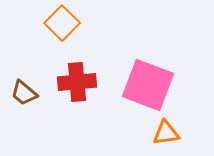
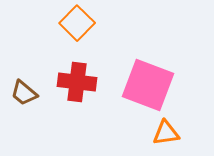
orange square: moved 15 px right
red cross: rotated 12 degrees clockwise
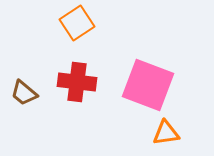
orange square: rotated 12 degrees clockwise
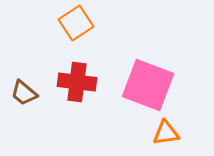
orange square: moved 1 px left
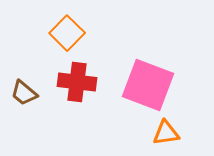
orange square: moved 9 px left, 10 px down; rotated 12 degrees counterclockwise
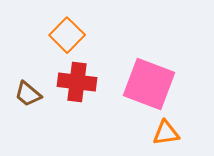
orange square: moved 2 px down
pink square: moved 1 px right, 1 px up
brown trapezoid: moved 4 px right, 1 px down
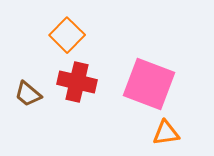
red cross: rotated 6 degrees clockwise
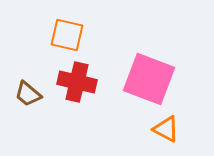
orange square: rotated 32 degrees counterclockwise
pink square: moved 5 px up
orange triangle: moved 4 px up; rotated 36 degrees clockwise
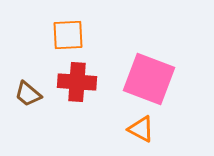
orange square: moved 1 px right; rotated 16 degrees counterclockwise
red cross: rotated 9 degrees counterclockwise
orange triangle: moved 25 px left
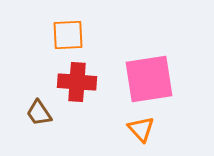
pink square: rotated 30 degrees counterclockwise
brown trapezoid: moved 11 px right, 19 px down; rotated 16 degrees clockwise
orange triangle: rotated 20 degrees clockwise
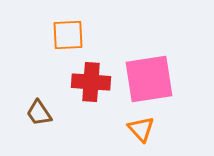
red cross: moved 14 px right
